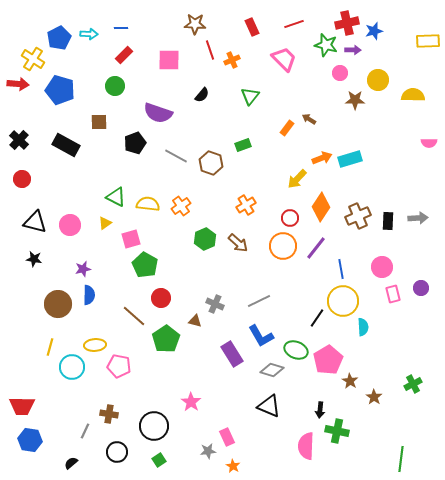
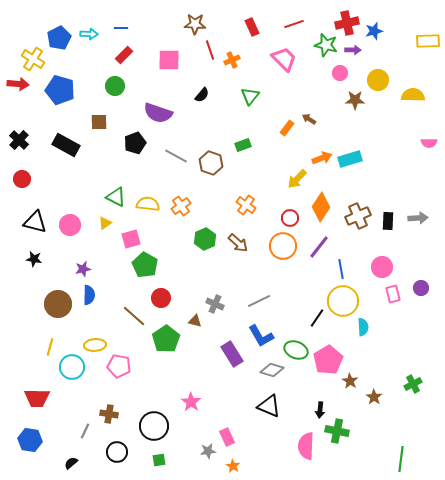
orange cross at (246, 205): rotated 24 degrees counterclockwise
purple line at (316, 248): moved 3 px right, 1 px up
red trapezoid at (22, 406): moved 15 px right, 8 px up
green square at (159, 460): rotated 24 degrees clockwise
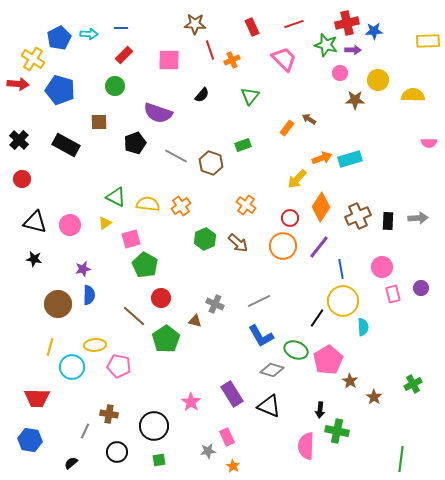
blue star at (374, 31): rotated 12 degrees clockwise
purple rectangle at (232, 354): moved 40 px down
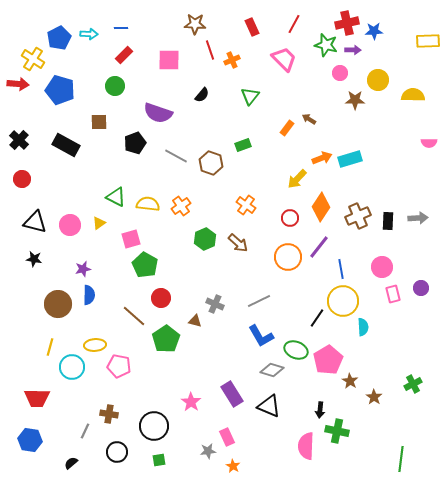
red line at (294, 24): rotated 42 degrees counterclockwise
yellow triangle at (105, 223): moved 6 px left
orange circle at (283, 246): moved 5 px right, 11 px down
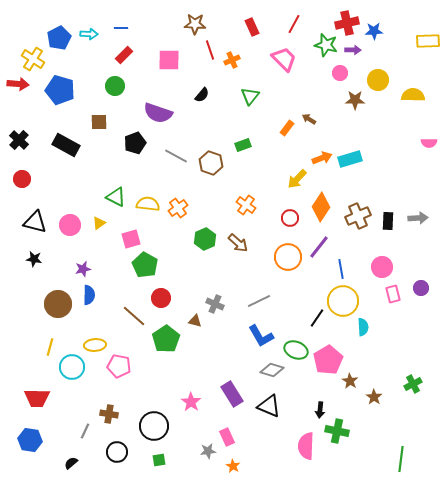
orange cross at (181, 206): moved 3 px left, 2 px down
